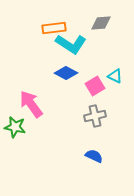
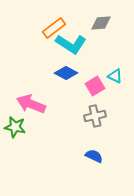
orange rectangle: rotated 30 degrees counterclockwise
pink arrow: rotated 32 degrees counterclockwise
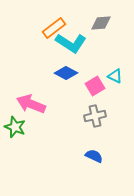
cyan L-shape: moved 1 px up
green star: rotated 10 degrees clockwise
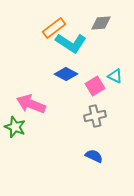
blue diamond: moved 1 px down
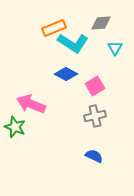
orange rectangle: rotated 15 degrees clockwise
cyan L-shape: moved 2 px right
cyan triangle: moved 28 px up; rotated 35 degrees clockwise
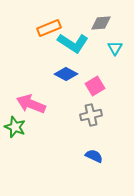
orange rectangle: moved 5 px left
gray cross: moved 4 px left, 1 px up
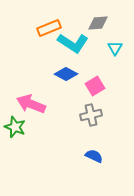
gray diamond: moved 3 px left
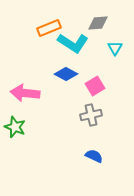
pink arrow: moved 6 px left, 11 px up; rotated 16 degrees counterclockwise
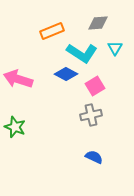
orange rectangle: moved 3 px right, 3 px down
cyan L-shape: moved 9 px right, 10 px down
pink arrow: moved 7 px left, 14 px up; rotated 12 degrees clockwise
blue semicircle: moved 1 px down
